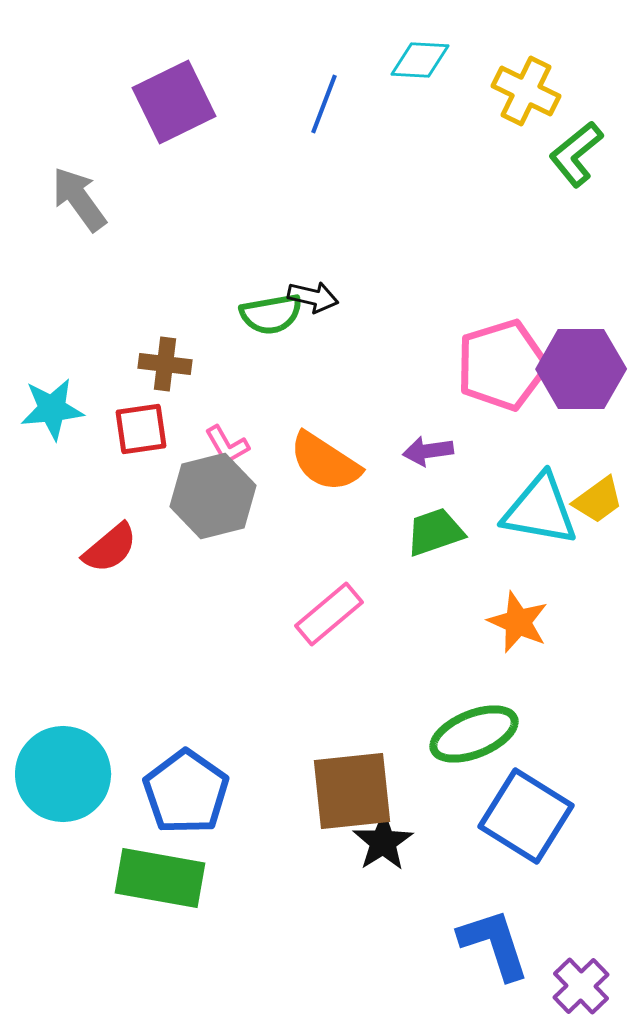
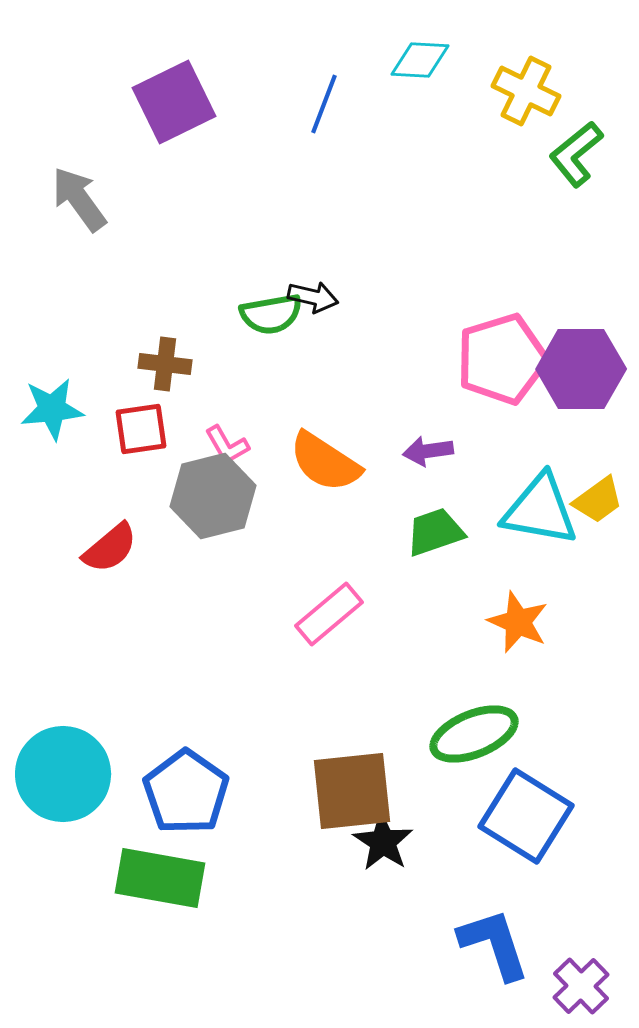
pink pentagon: moved 6 px up
black star: rotated 6 degrees counterclockwise
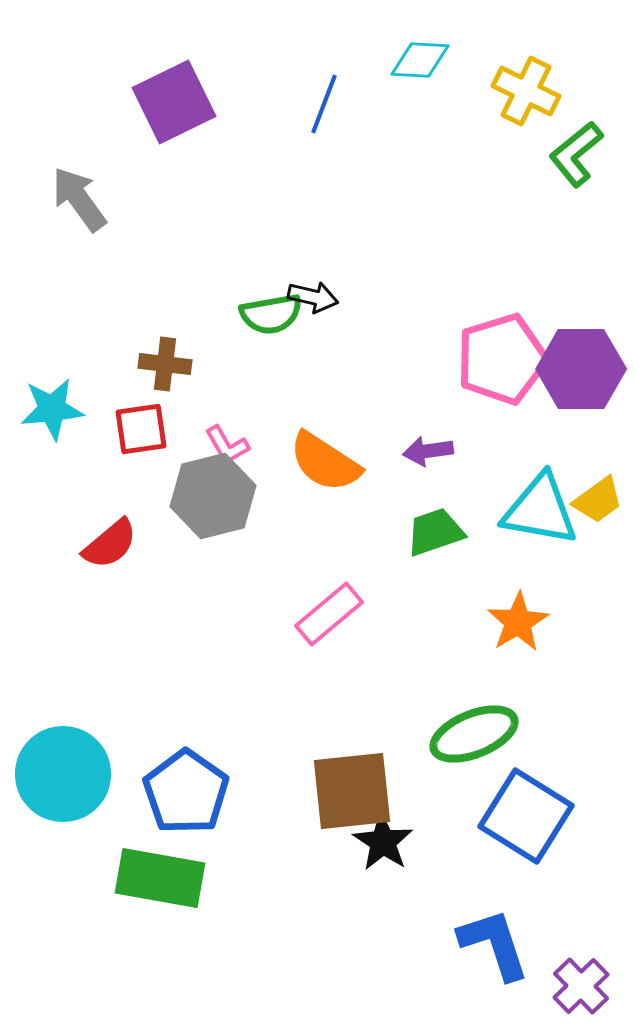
red semicircle: moved 4 px up
orange star: rotated 18 degrees clockwise
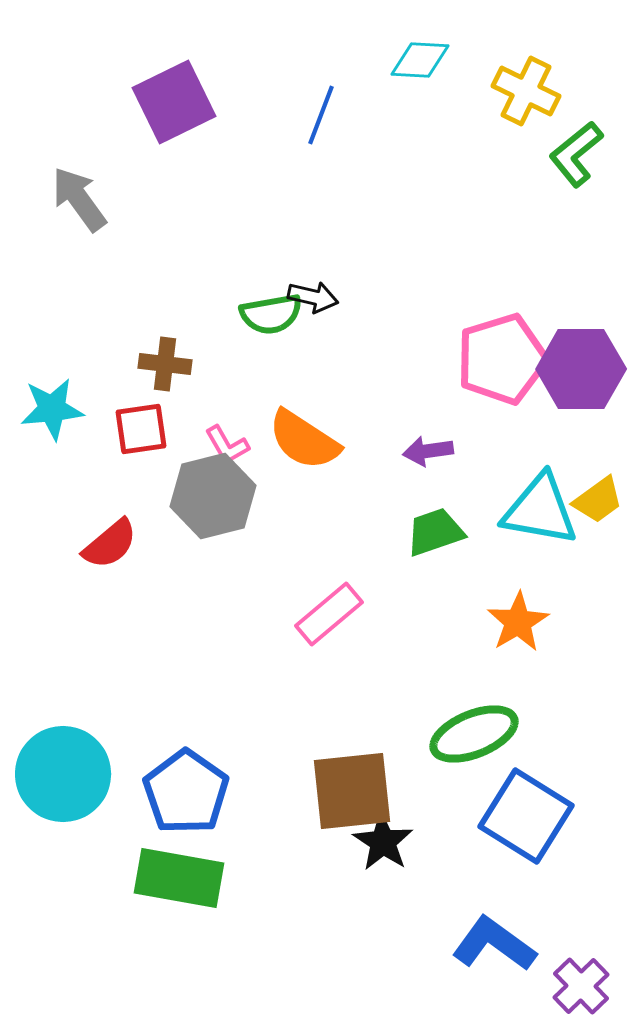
blue line: moved 3 px left, 11 px down
orange semicircle: moved 21 px left, 22 px up
green rectangle: moved 19 px right
blue L-shape: rotated 36 degrees counterclockwise
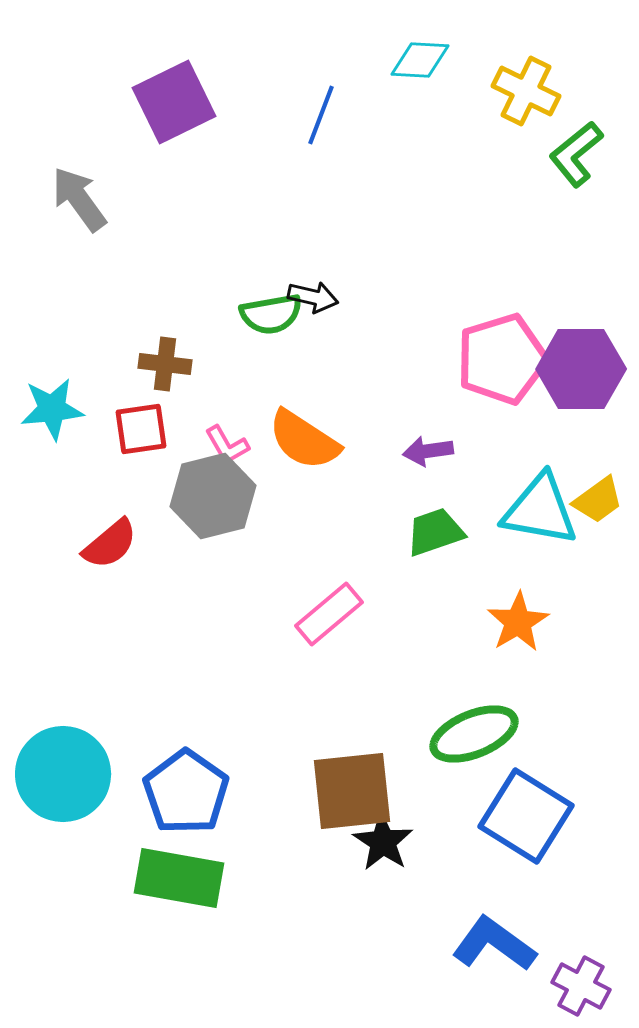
purple cross: rotated 18 degrees counterclockwise
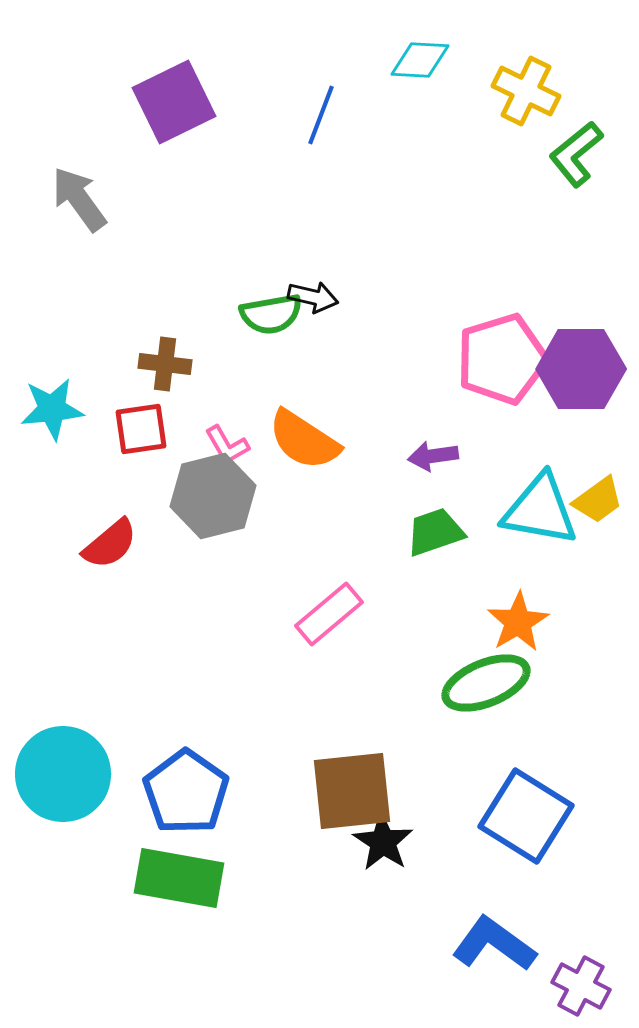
purple arrow: moved 5 px right, 5 px down
green ellipse: moved 12 px right, 51 px up
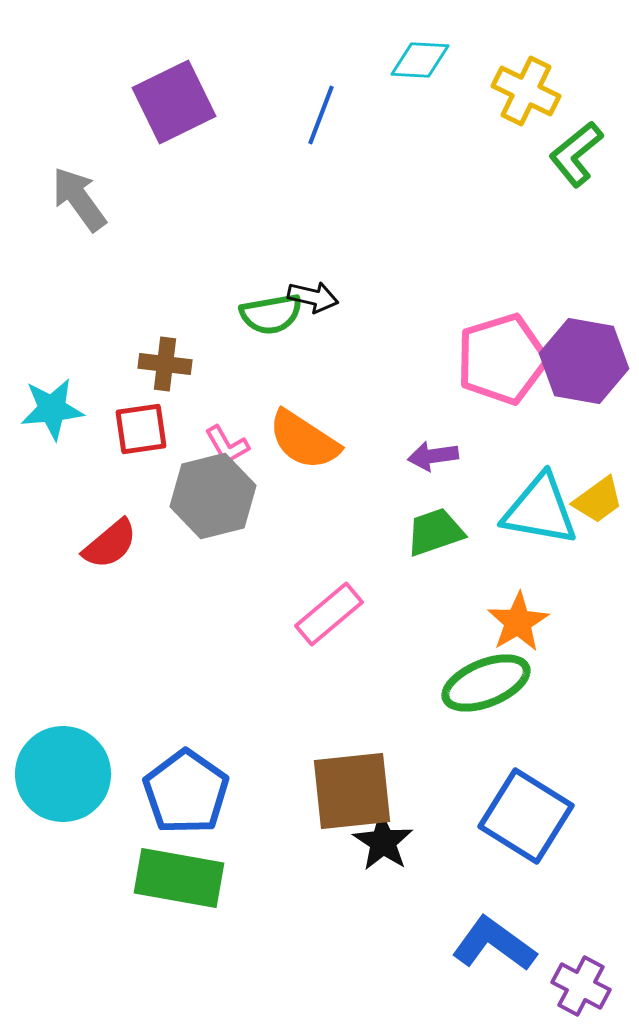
purple hexagon: moved 3 px right, 8 px up; rotated 10 degrees clockwise
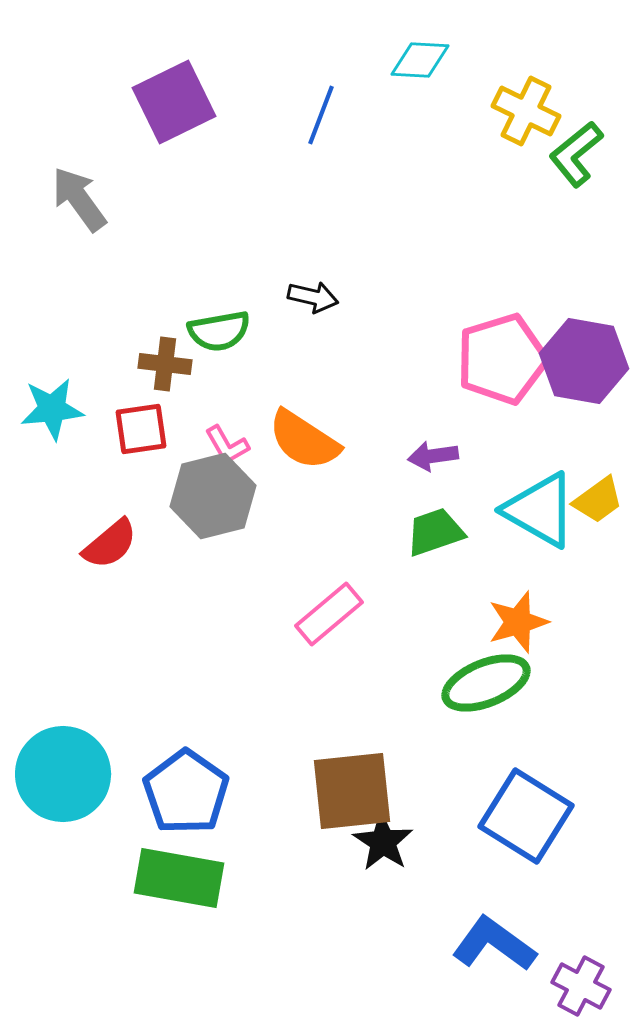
yellow cross: moved 20 px down
green semicircle: moved 52 px left, 17 px down
cyan triangle: rotated 20 degrees clockwise
orange star: rotated 14 degrees clockwise
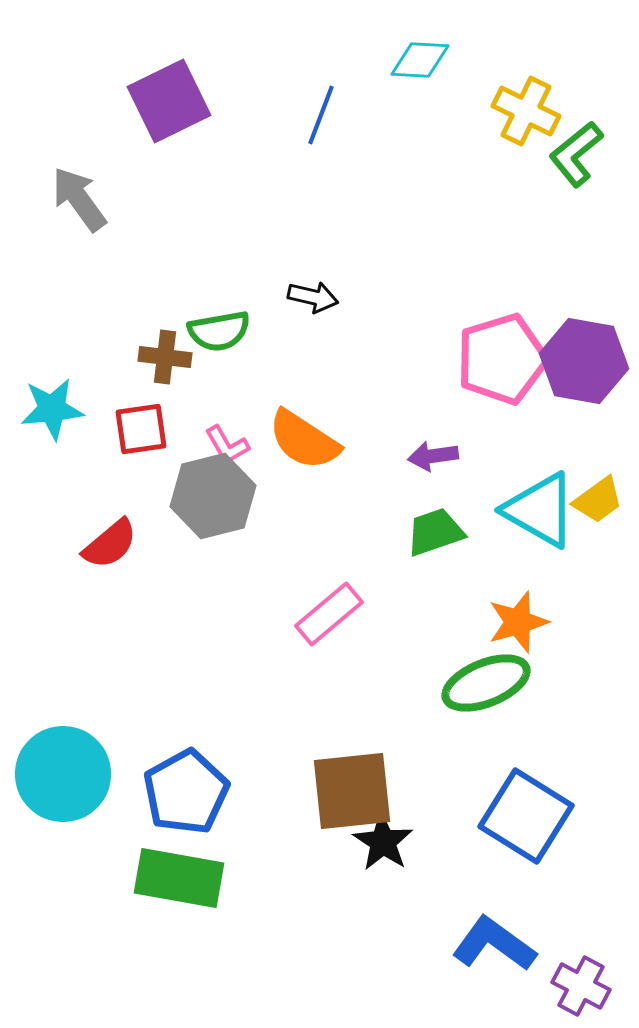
purple square: moved 5 px left, 1 px up
brown cross: moved 7 px up
blue pentagon: rotated 8 degrees clockwise
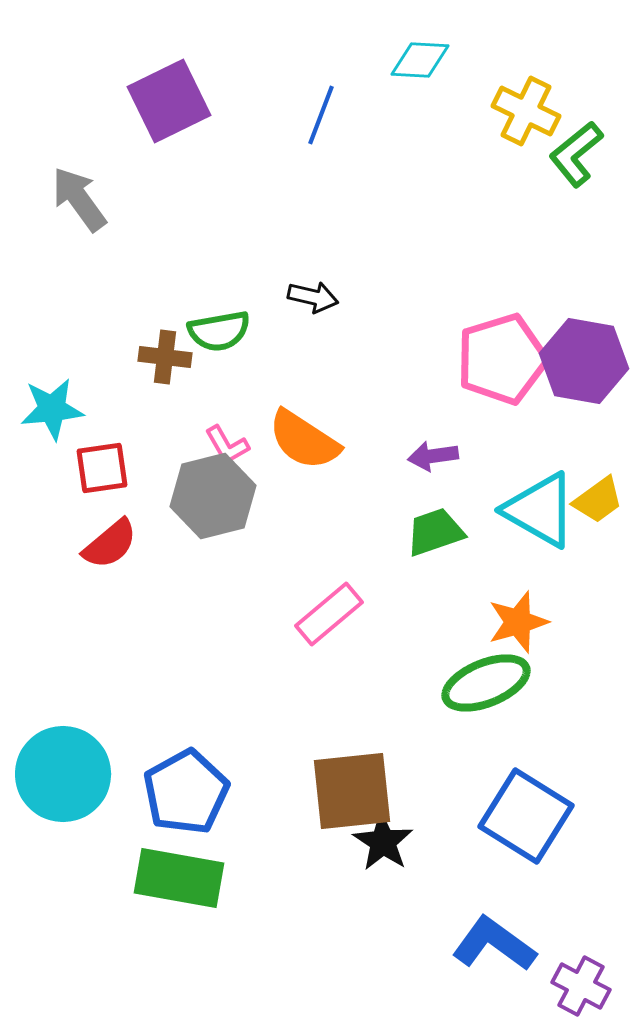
red square: moved 39 px left, 39 px down
